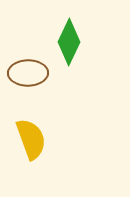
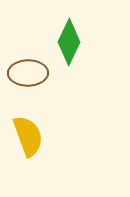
yellow semicircle: moved 3 px left, 3 px up
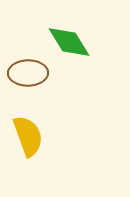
green diamond: rotated 57 degrees counterclockwise
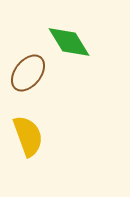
brown ellipse: rotated 51 degrees counterclockwise
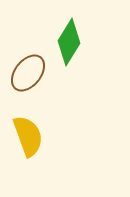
green diamond: rotated 63 degrees clockwise
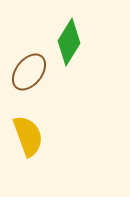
brown ellipse: moved 1 px right, 1 px up
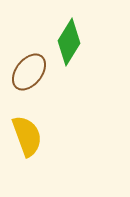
yellow semicircle: moved 1 px left
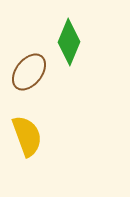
green diamond: rotated 9 degrees counterclockwise
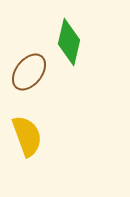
green diamond: rotated 9 degrees counterclockwise
